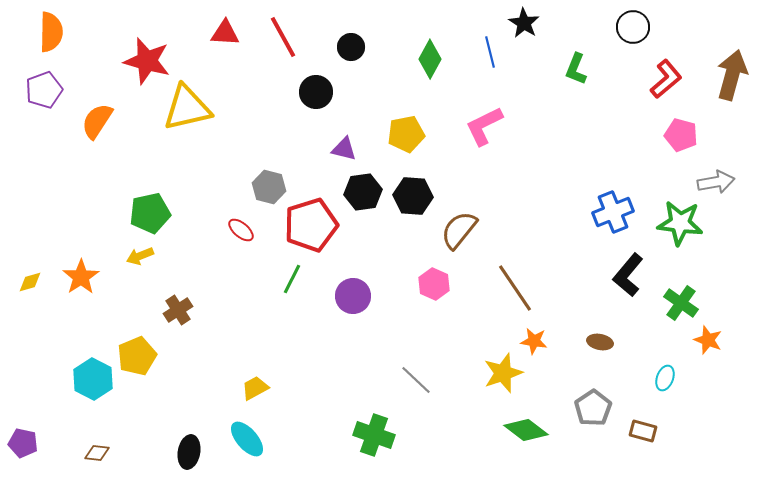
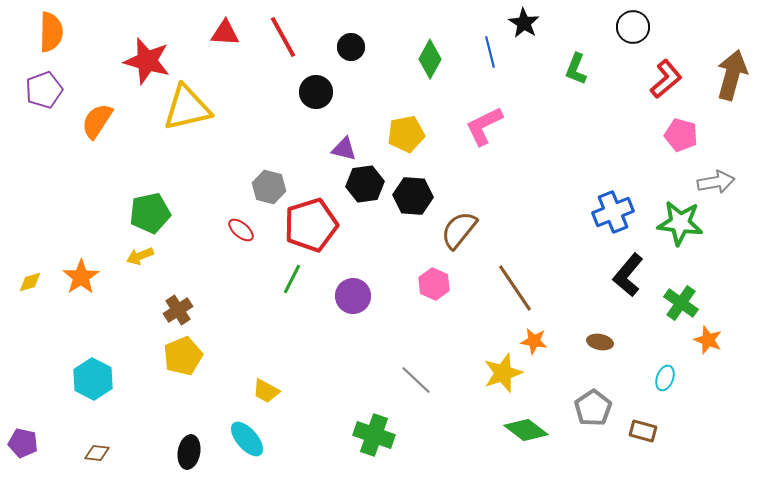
black hexagon at (363, 192): moved 2 px right, 8 px up
yellow pentagon at (137, 356): moved 46 px right
yellow trapezoid at (255, 388): moved 11 px right, 3 px down; rotated 124 degrees counterclockwise
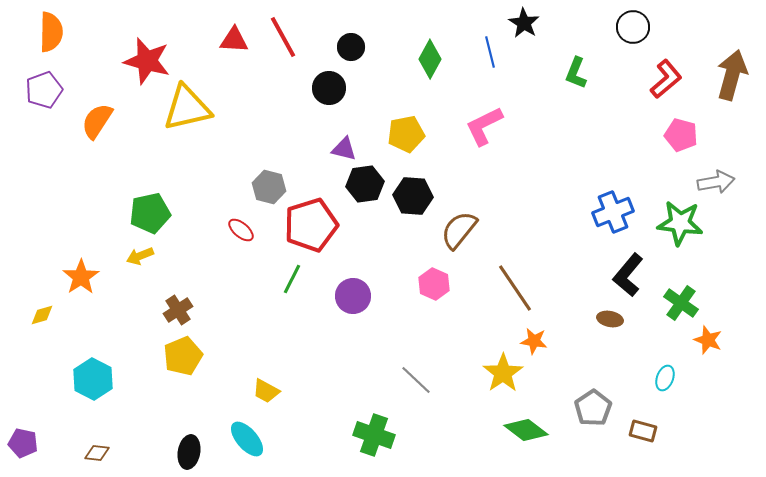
red triangle at (225, 33): moved 9 px right, 7 px down
green L-shape at (576, 69): moved 4 px down
black circle at (316, 92): moved 13 px right, 4 px up
yellow diamond at (30, 282): moved 12 px right, 33 px down
brown ellipse at (600, 342): moved 10 px right, 23 px up
yellow star at (503, 373): rotated 15 degrees counterclockwise
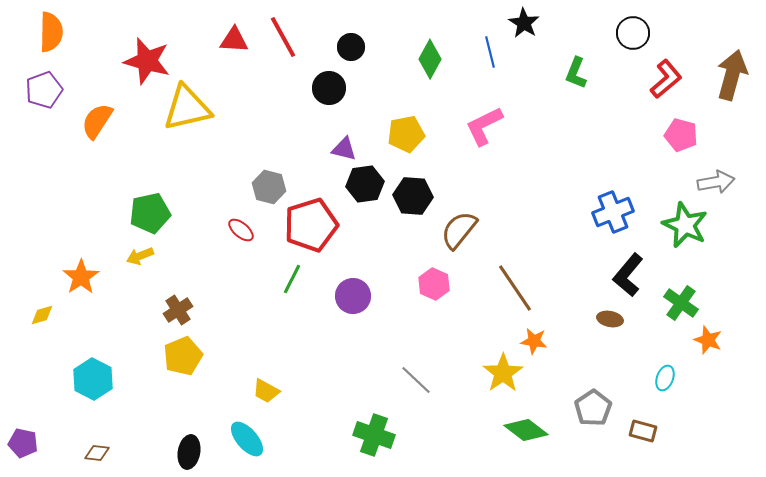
black circle at (633, 27): moved 6 px down
green star at (680, 223): moved 5 px right, 2 px down; rotated 18 degrees clockwise
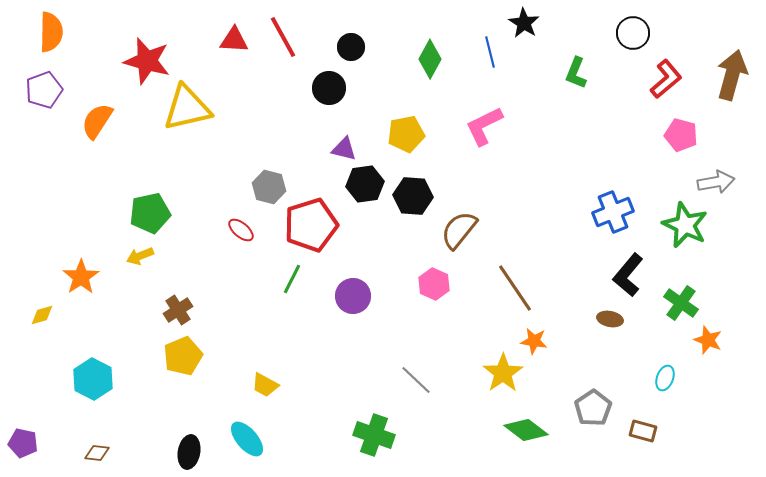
yellow trapezoid at (266, 391): moved 1 px left, 6 px up
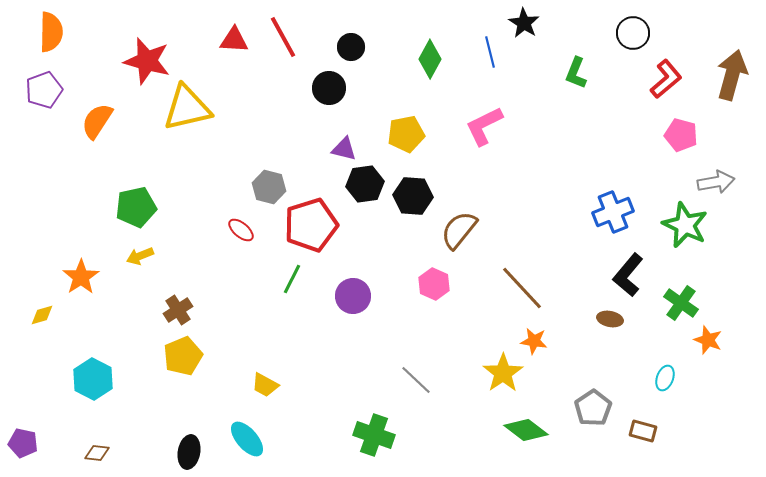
green pentagon at (150, 213): moved 14 px left, 6 px up
brown line at (515, 288): moved 7 px right; rotated 9 degrees counterclockwise
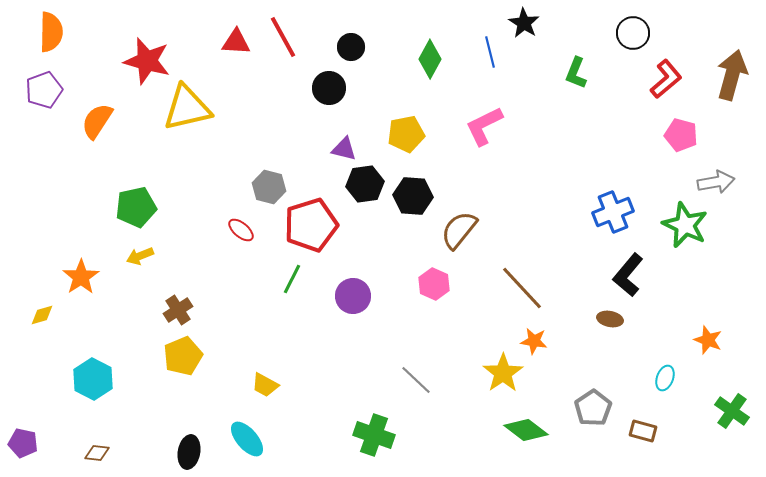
red triangle at (234, 40): moved 2 px right, 2 px down
green cross at (681, 303): moved 51 px right, 108 px down
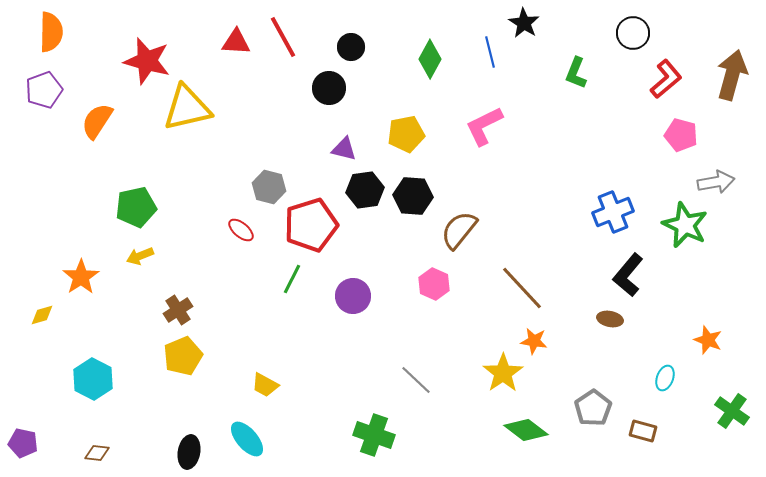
black hexagon at (365, 184): moved 6 px down
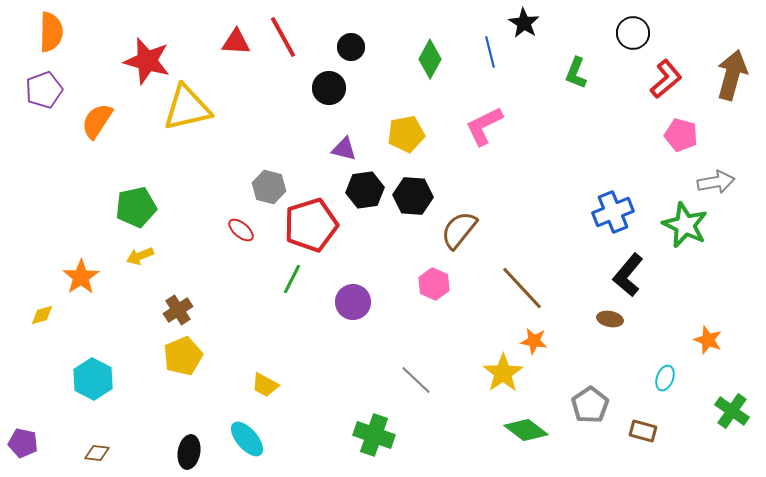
purple circle at (353, 296): moved 6 px down
gray pentagon at (593, 408): moved 3 px left, 3 px up
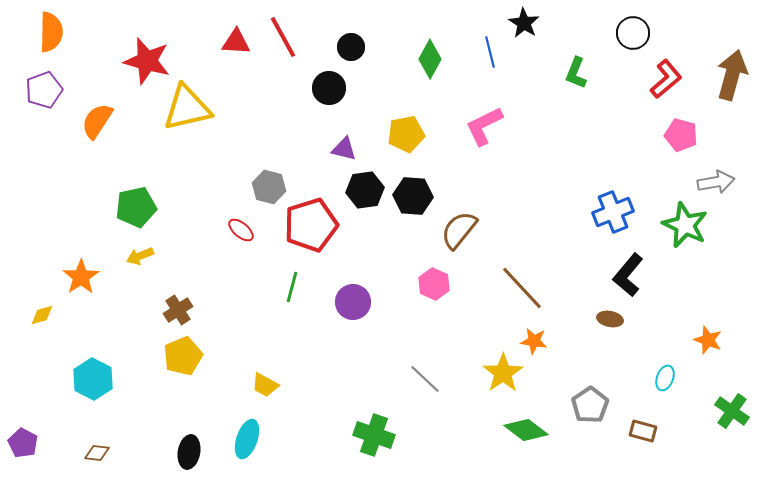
green line at (292, 279): moved 8 px down; rotated 12 degrees counterclockwise
gray line at (416, 380): moved 9 px right, 1 px up
cyan ellipse at (247, 439): rotated 60 degrees clockwise
purple pentagon at (23, 443): rotated 16 degrees clockwise
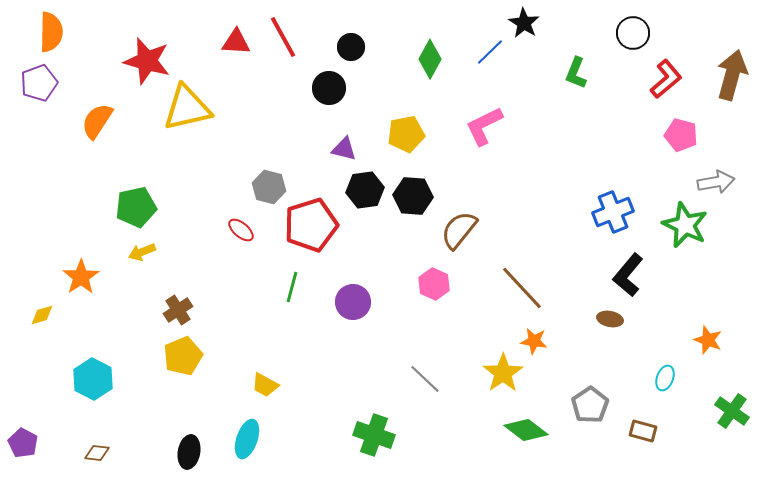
blue line at (490, 52): rotated 60 degrees clockwise
purple pentagon at (44, 90): moved 5 px left, 7 px up
yellow arrow at (140, 256): moved 2 px right, 4 px up
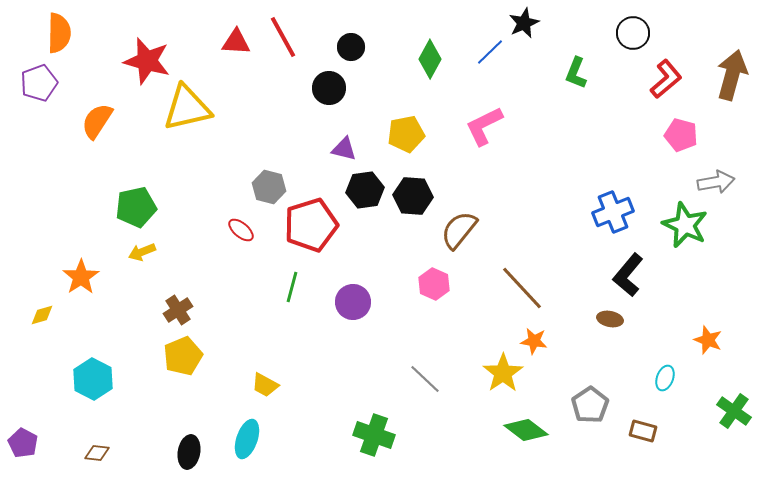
black star at (524, 23): rotated 16 degrees clockwise
orange semicircle at (51, 32): moved 8 px right, 1 px down
green cross at (732, 411): moved 2 px right
